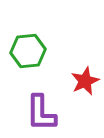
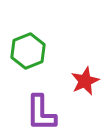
green hexagon: rotated 16 degrees counterclockwise
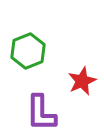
red star: moved 3 px left
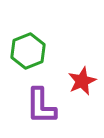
purple L-shape: moved 7 px up
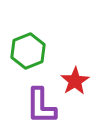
red star: moved 7 px left; rotated 8 degrees counterclockwise
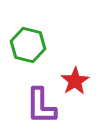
green hexagon: moved 6 px up; rotated 24 degrees counterclockwise
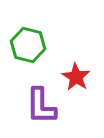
red star: moved 1 px right, 4 px up; rotated 8 degrees counterclockwise
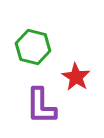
green hexagon: moved 5 px right, 2 px down
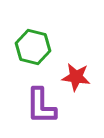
red star: rotated 24 degrees counterclockwise
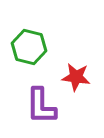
green hexagon: moved 4 px left
